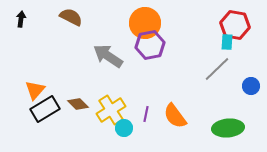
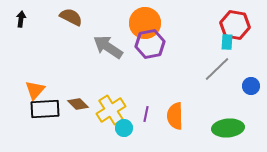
purple hexagon: moved 1 px up
gray arrow: moved 9 px up
black rectangle: rotated 28 degrees clockwise
orange semicircle: rotated 36 degrees clockwise
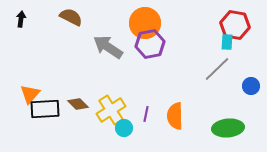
orange triangle: moved 5 px left, 4 px down
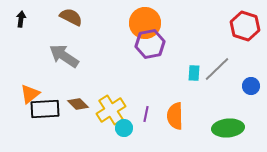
red hexagon: moved 10 px right, 1 px down; rotated 8 degrees clockwise
cyan rectangle: moved 33 px left, 31 px down
gray arrow: moved 44 px left, 9 px down
orange triangle: rotated 10 degrees clockwise
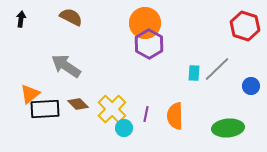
purple hexagon: moved 1 px left; rotated 20 degrees counterclockwise
gray arrow: moved 2 px right, 10 px down
yellow cross: moved 1 px right, 1 px up; rotated 12 degrees counterclockwise
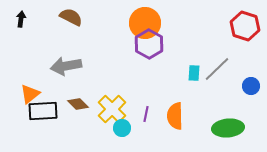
gray arrow: rotated 44 degrees counterclockwise
black rectangle: moved 2 px left, 2 px down
cyan circle: moved 2 px left
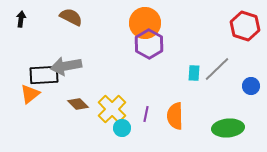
black rectangle: moved 1 px right, 36 px up
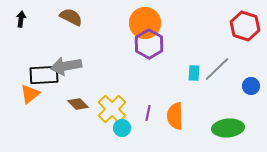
purple line: moved 2 px right, 1 px up
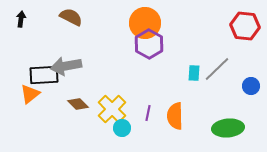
red hexagon: rotated 12 degrees counterclockwise
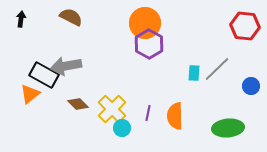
black rectangle: rotated 32 degrees clockwise
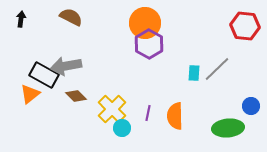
blue circle: moved 20 px down
brown diamond: moved 2 px left, 8 px up
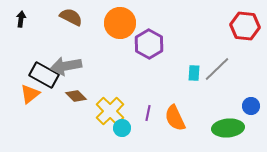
orange circle: moved 25 px left
yellow cross: moved 2 px left, 2 px down
orange semicircle: moved 2 px down; rotated 24 degrees counterclockwise
